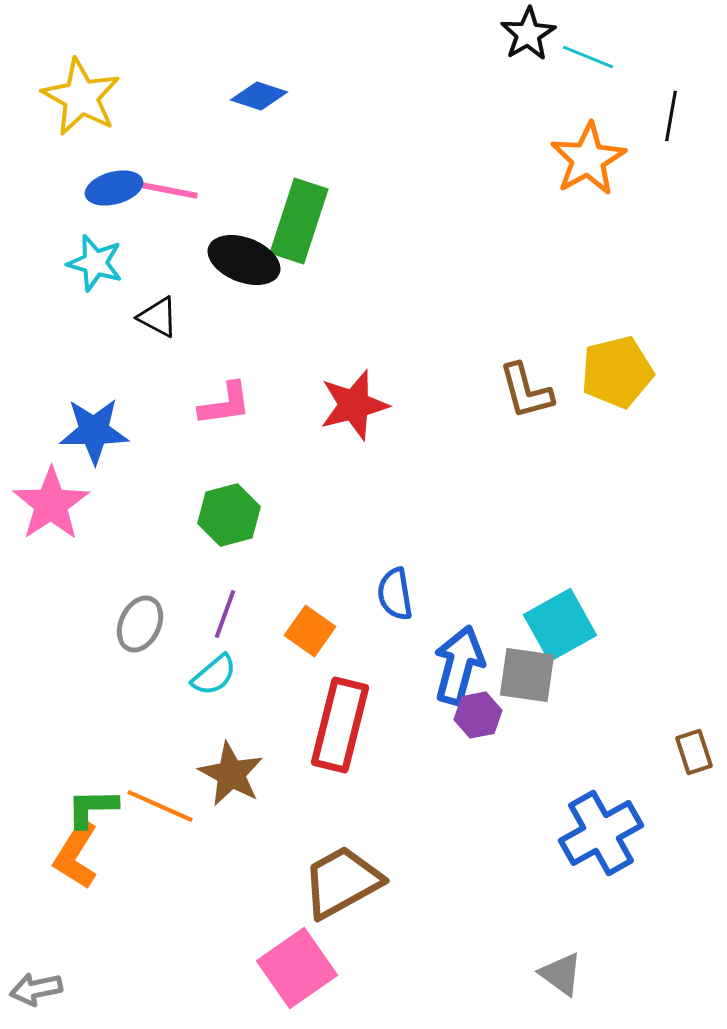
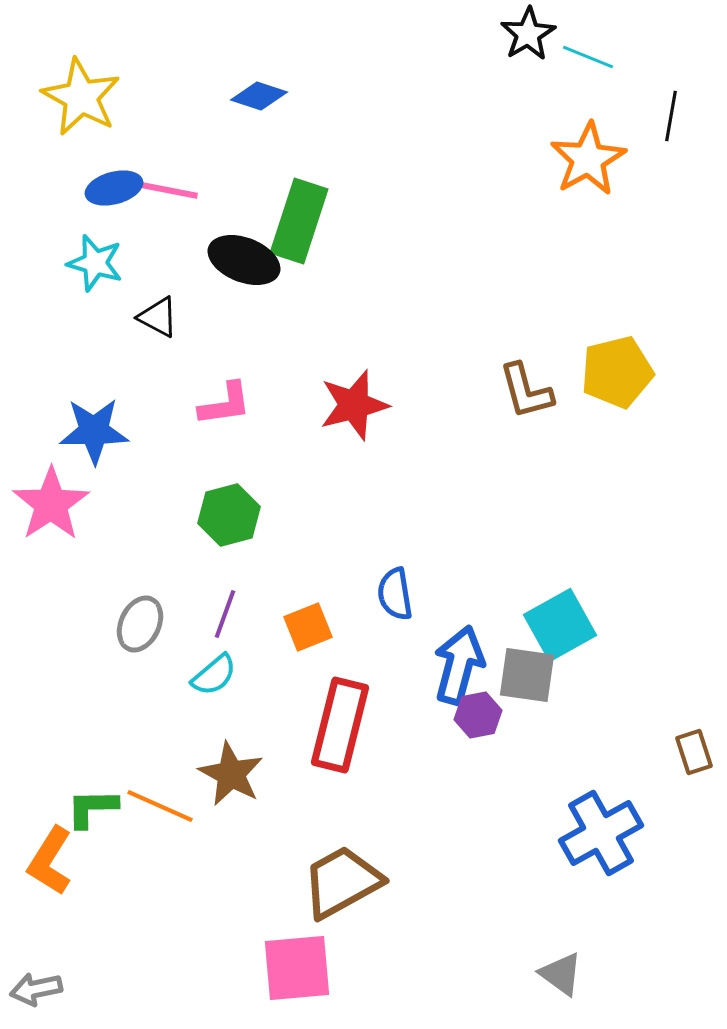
orange square: moved 2 px left, 4 px up; rotated 33 degrees clockwise
orange L-shape: moved 26 px left, 6 px down
pink square: rotated 30 degrees clockwise
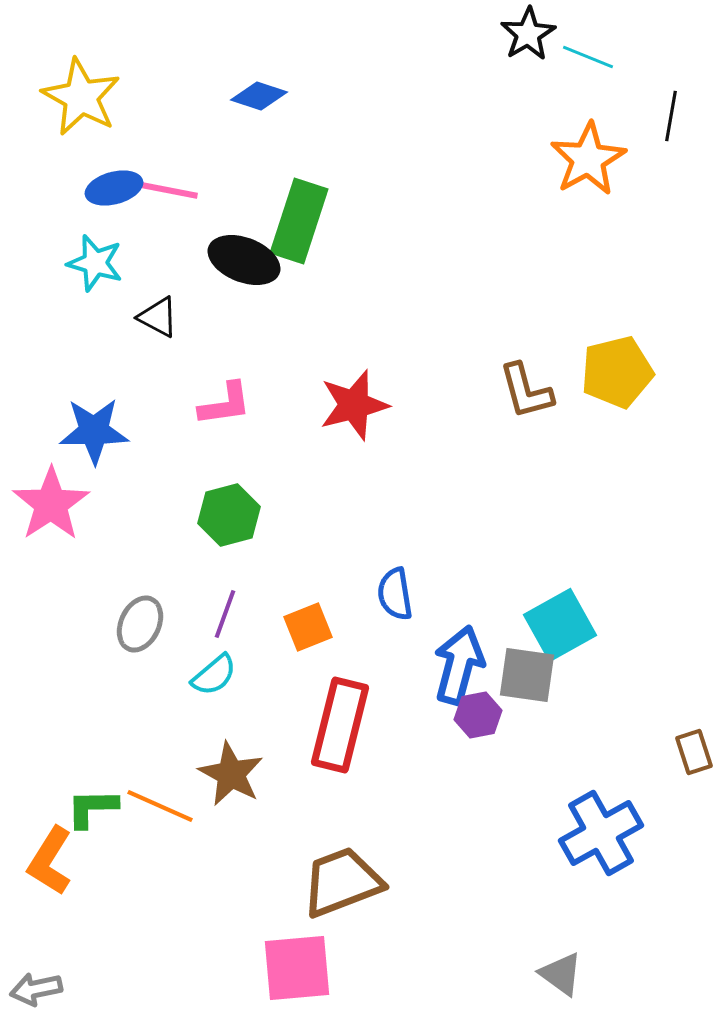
brown trapezoid: rotated 8 degrees clockwise
